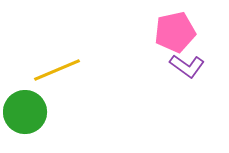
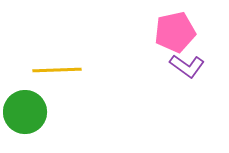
yellow line: rotated 21 degrees clockwise
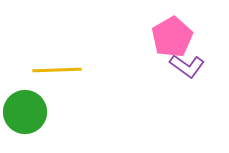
pink pentagon: moved 3 px left, 5 px down; rotated 18 degrees counterclockwise
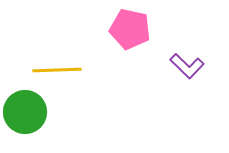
pink pentagon: moved 42 px left, 8 px up; rotated 30 degrees counterclockwise
purple L-shape: rotated 8 degrees clockwise
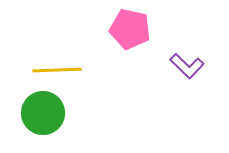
green circle: moved 18 px right, 1 px down
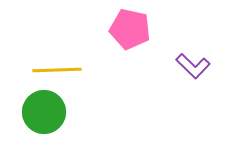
purple L-shape: moved 6 px right
green circle: moved 1 px right, 1 px up
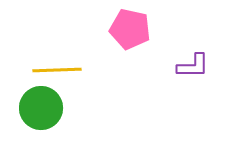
purple L-shape: rotated 44 degrees counterclockwise
green circle: moved 3 px left, 4 px up
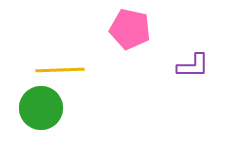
yellow line: moved 3 px right
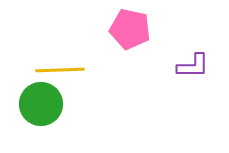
green circle: moved 4 px up
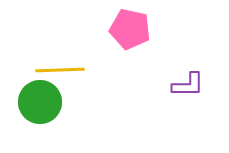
purple L-shape: moved 5 px left, 19 px down
green circle: moved 1 px left, 2 px up
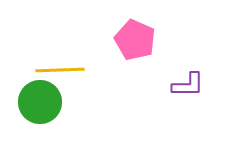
pink pentagon: moved 5 px right, 11 px down; rotated 12 degrees clockwise
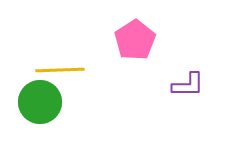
pink pentagon: rotated 15 degrees clockwise
